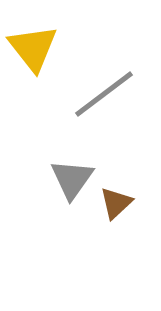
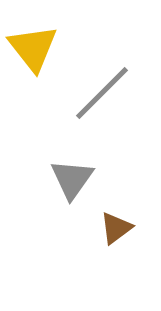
gray line: moved 2 px left, 1 px up; rotated 8 degrees counterclockwise
brown triangle: moved 25 px down; rotated 6 degrees clockwise
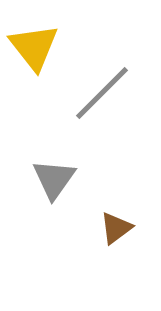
yellow triangle: moved 1 px right, 1 px up
gray triangle: moved 18 px left
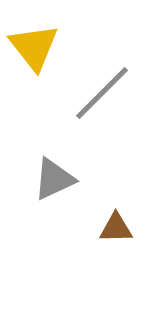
gray triangle: rotated 30 degrees clockwise
brown triangle: rotated 36 degrees clockwise
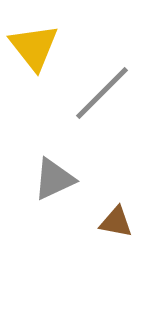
brown triangle: moved 6 px up; rotated 12 degrees clockwise
